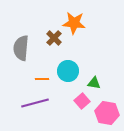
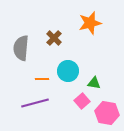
orange star: moved 16 px right; rotated 20 degrees counterclockwise
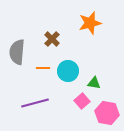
brown cross: moved 2 px left, 1 px down
gray semicircle: moved 4 px left, 4 px down
orange line: moved 1 px right, 11 px up
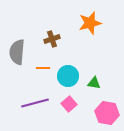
brown cross: rotated 28 degrees clockwise
cyan circle: moved 5 px down
pink square: moved 13 px left, 3 px down
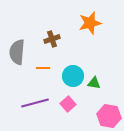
cyan circle: moved 5 px right
pink square: moved 1 px left
pink hexagon: moved 2 px right, 3 px down
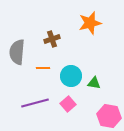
cyan circle: moved 2 px left
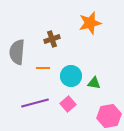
pink hexagon: rotated 20 degrees counterclockwise
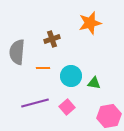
pink square: moved 1 px left, 3 px down
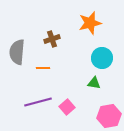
cyan circle: moved 31 px right, 18 px up
purple line: moved 3 px right, 1 px up
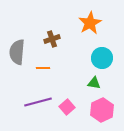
orange star: rotated 15 degrees counterclockwise
pink hexagon: moved 7 px left, 6 px up; rotated 15 degrees counterclockwise
